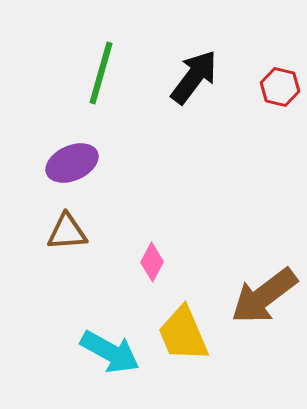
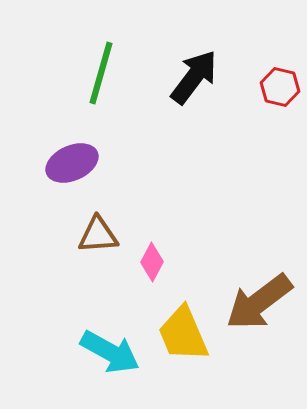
brown triangle: moved 31 px right, 3 px down
brown arrow: moved 5 px left, 6 px down
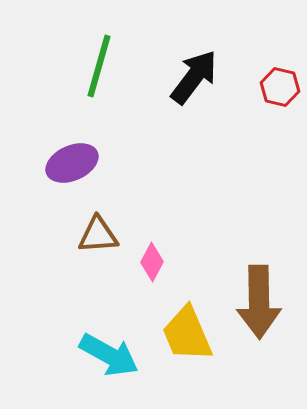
green line: moved 2 px left, 7 px up
brown arrow: rotated 54 degrees counterclockwise
yellow trapezoid: moved 4 px right
cyan arrow: moved 1 px left, 3 px down
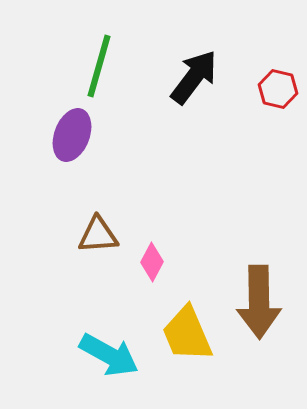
red hexagon: moved 2 px left, 2 px down
purple ellipse: moved 28 px up; rotated 45 degrees counterclockwise
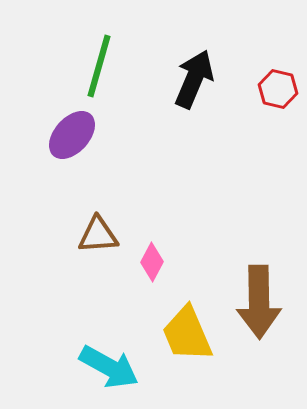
black arrow: moved 2 px down; rotated 14 degrees counterclockwise
purple ellipse: rotated 21 degrees clockwise
cyan arrow: moved 12 px down
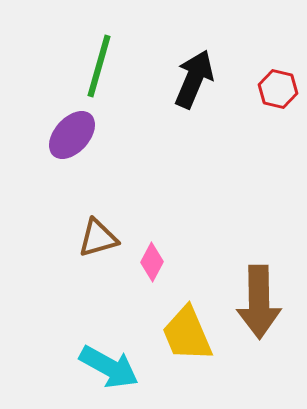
brown triangle: moved 3 px down; rotated 12 degrees counterclockwise
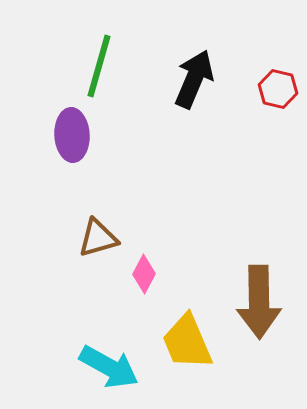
purple ellipse: rotated 45 degrees counterclockwise
pink diamond: moved 8 px left, 12 px down
yellow trapezoid: moved 8 px down
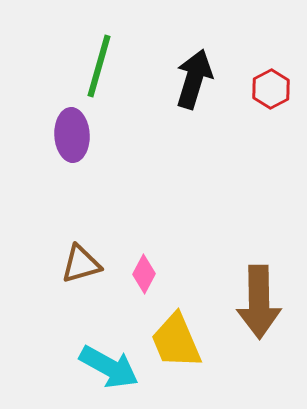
black arrow: rotated 6 degrees counterclockwise
red hexagon: moved 7 px left; rotated 18 degrees clockwise
brown triangle: moved 17 px left, 26 px down
yellow trapezoid: moved 11 px left, 1 px up
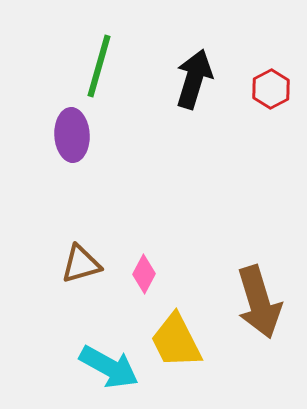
brown arrow: rotated 16 degrees counterclockwise
yellow trapezoid: rotated 4 degrees counterclockwise
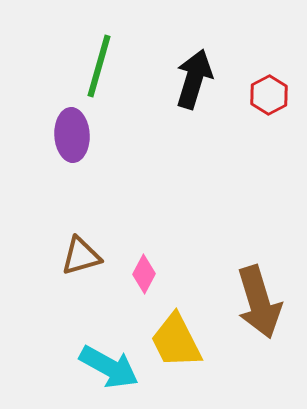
red hexagon: moved 2 px left, 6 px down
brown triangle: moved 8 px up
